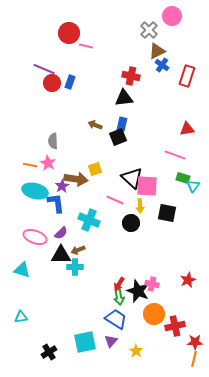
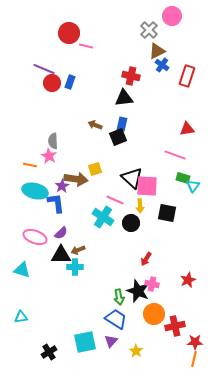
pink star at (48, 163): moved 1 px right, 7 px up
cyan cross at (89, 220): moved 14 px right, 3 px up; rotated 10 degrees clockwise
red arrow at (119, 284): moved 27 px right, 25 px up
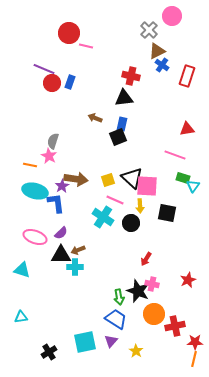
brown arrow at (95, 125): moved 7 px up
gray semicircle at (53, 141): rotated 21 degrees clockwise
yellow square at (95, 169): moved 13 px right, 11 px down
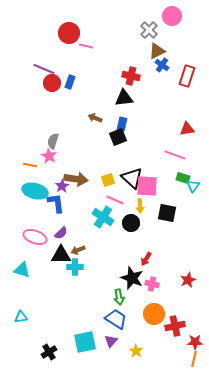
black star at (138, 291): moved 6 px left, 13 px up
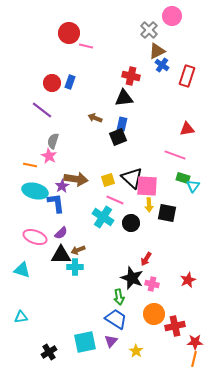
purple line at (44, 69): moved 2 px left, 41 px down; rotated 15 degrees clockwise
yellow arrow at (140, 206): moved 9 px right, 1 px up
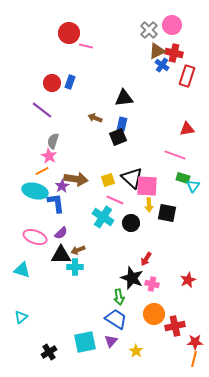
pink circle at (172, 16): moved 9 px down
red cross at (131, 76): moved 43 px right, 23 px up
orange line at (30, 165): moved 12 px right, 6 px down; rotated 40 degrees counterclockwise
cyan triangle at (21, 317): rotated 32 degrees counterclockwise
